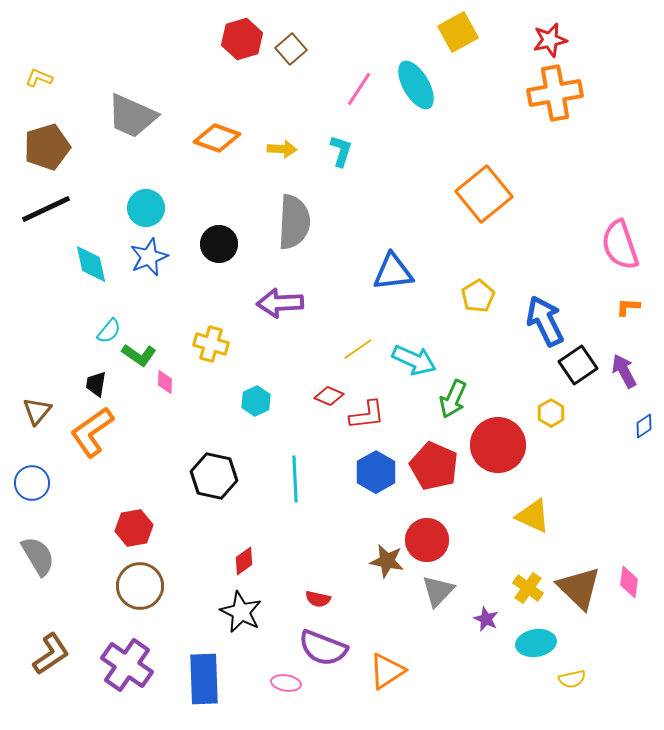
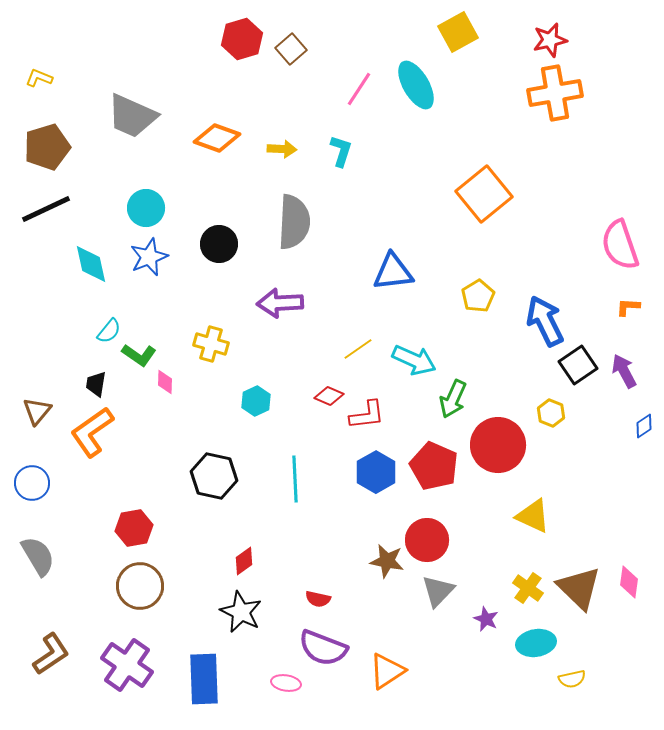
yellow hexagon at (551, 413): rotated 8 degrees counterclockwise
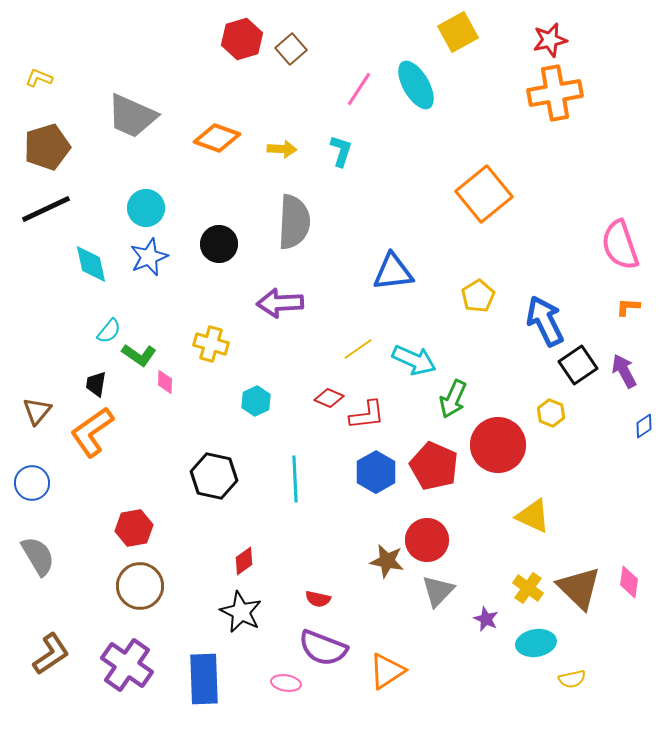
red diamond at (329, 396): moved 2 px down
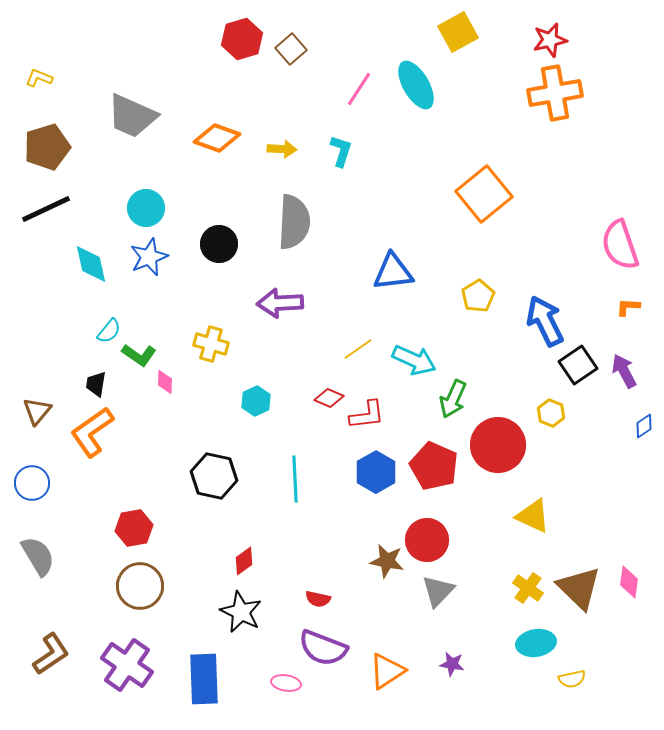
purple star at (486, 619): moved 34 px left, 45 px down; rotated 15 degrees counterclockwise
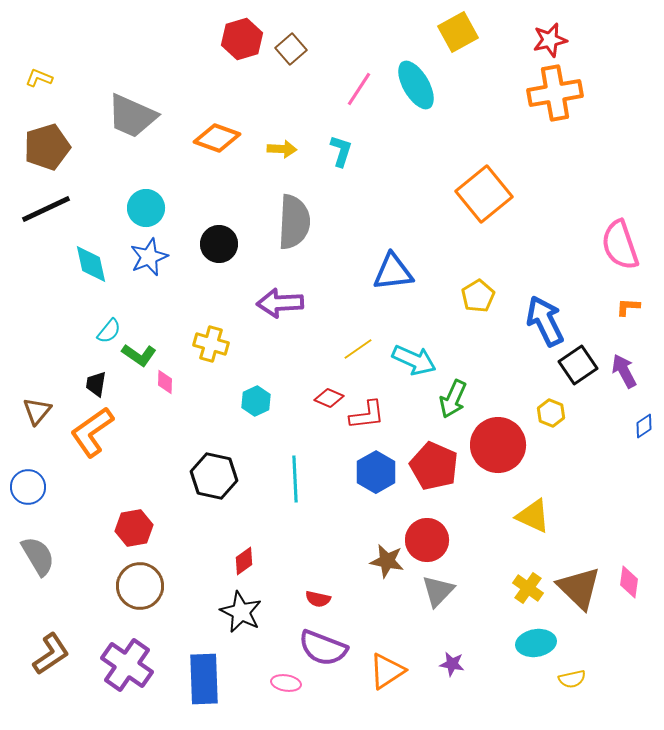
blue circle at (32, 483): moved 4 px left, 4 px down
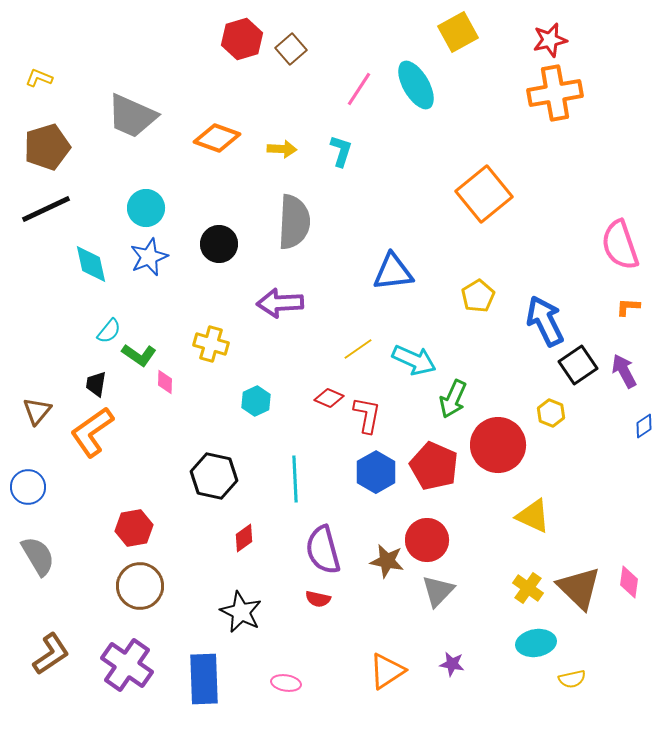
red L-shape at (367, 415): rotated 72 degrees counterclockwise
red diamond at (244, 561): moved 23 px up
purple semicircle at (323, 648): moved 98 px up; rotated 54 degrees clockwise
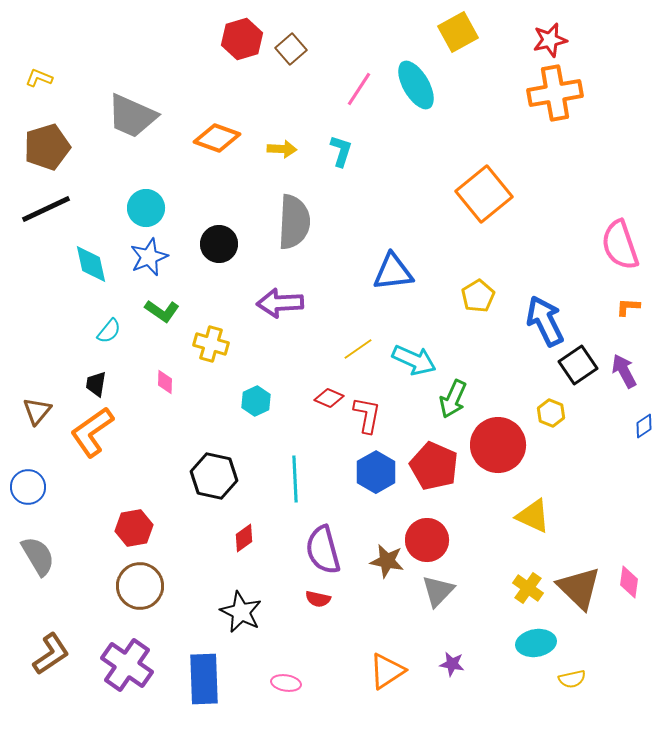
green L-shape at (139, 355): moved 23 px right, 44 px up
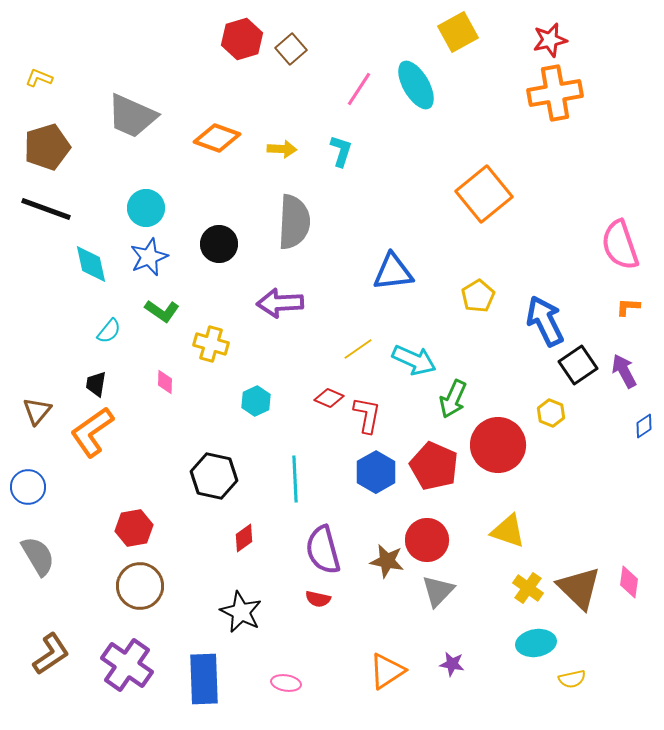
black line at (46, 209): rotated 45 degrees clockwise
yellow triangle at (533, 516): moved 25 px left, 15 px down; rotated 6 degrees counterclockwise
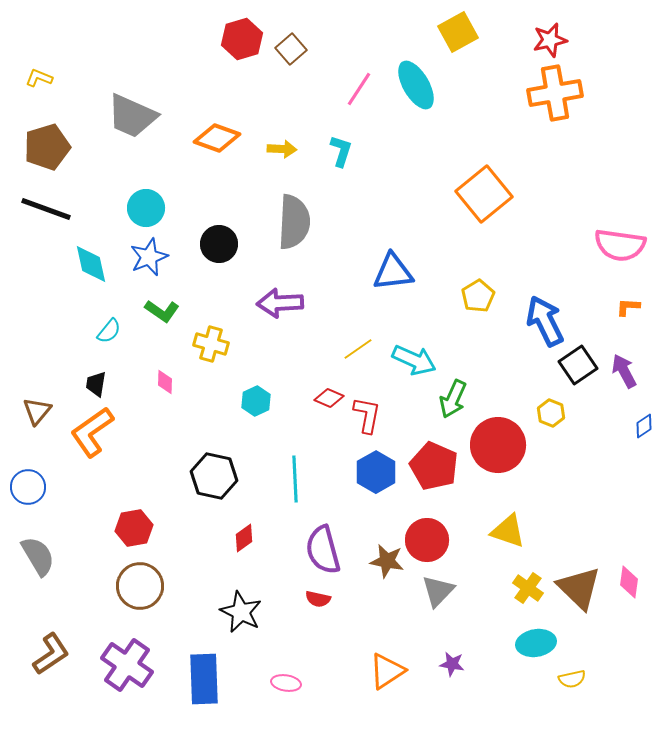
pink semicircle at (620, 245): rotated 63 degrees counterclockwise
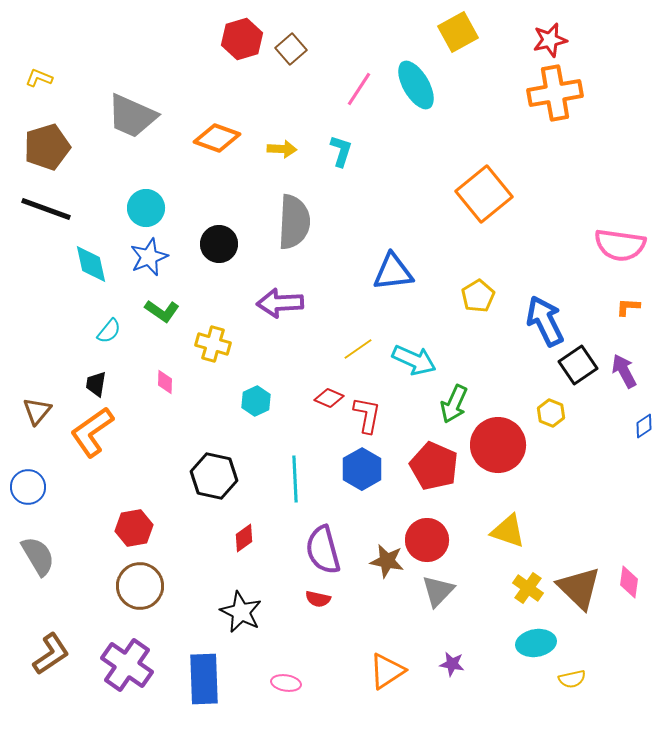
yellow cross at (211, 344): moved 2 px right
green arrow at (453, 399): moved 1 px right, 5 px down
blue hexagon at (376, 472): moved 14 px left, 3 px up
